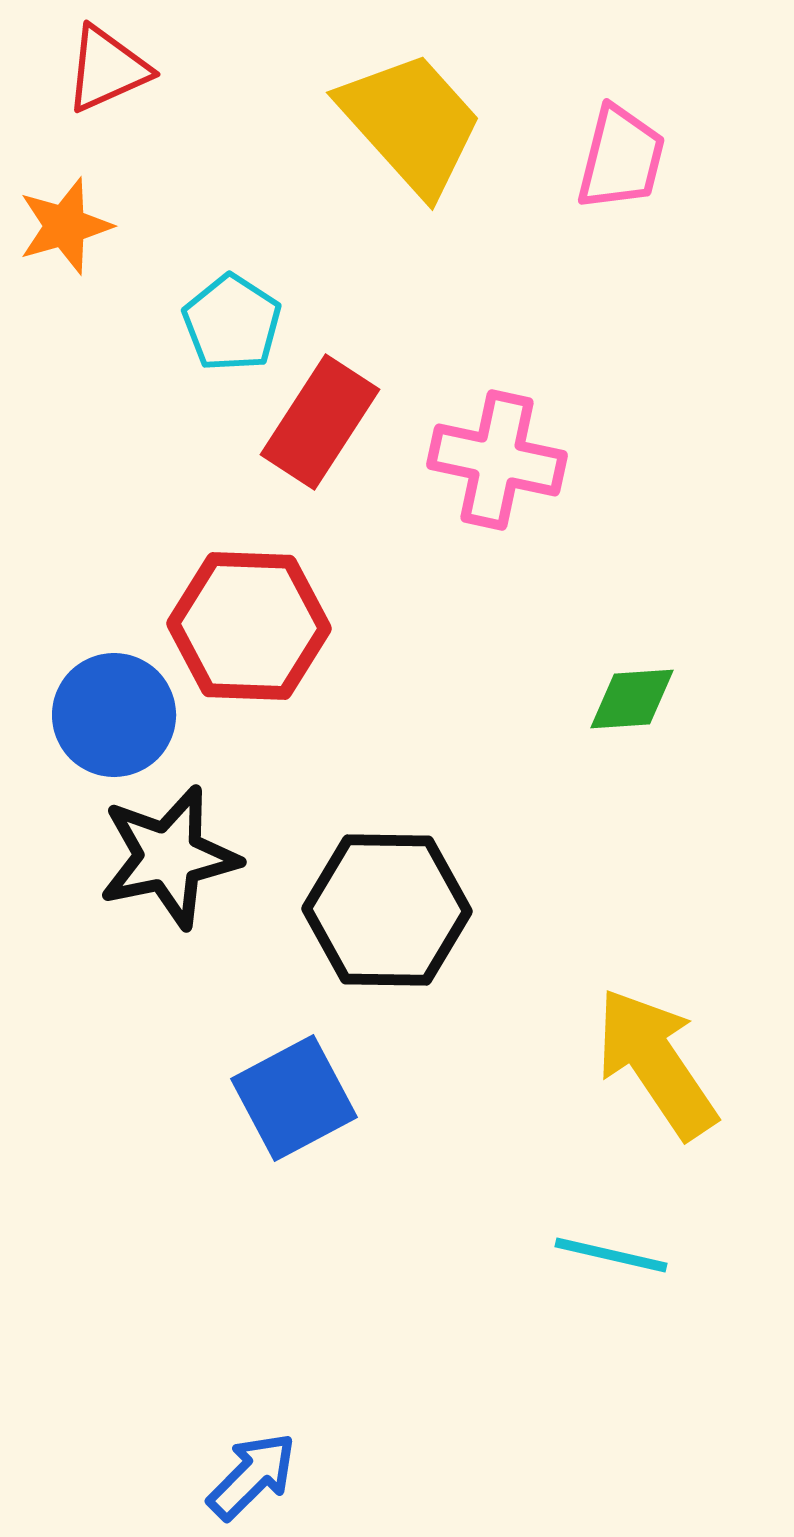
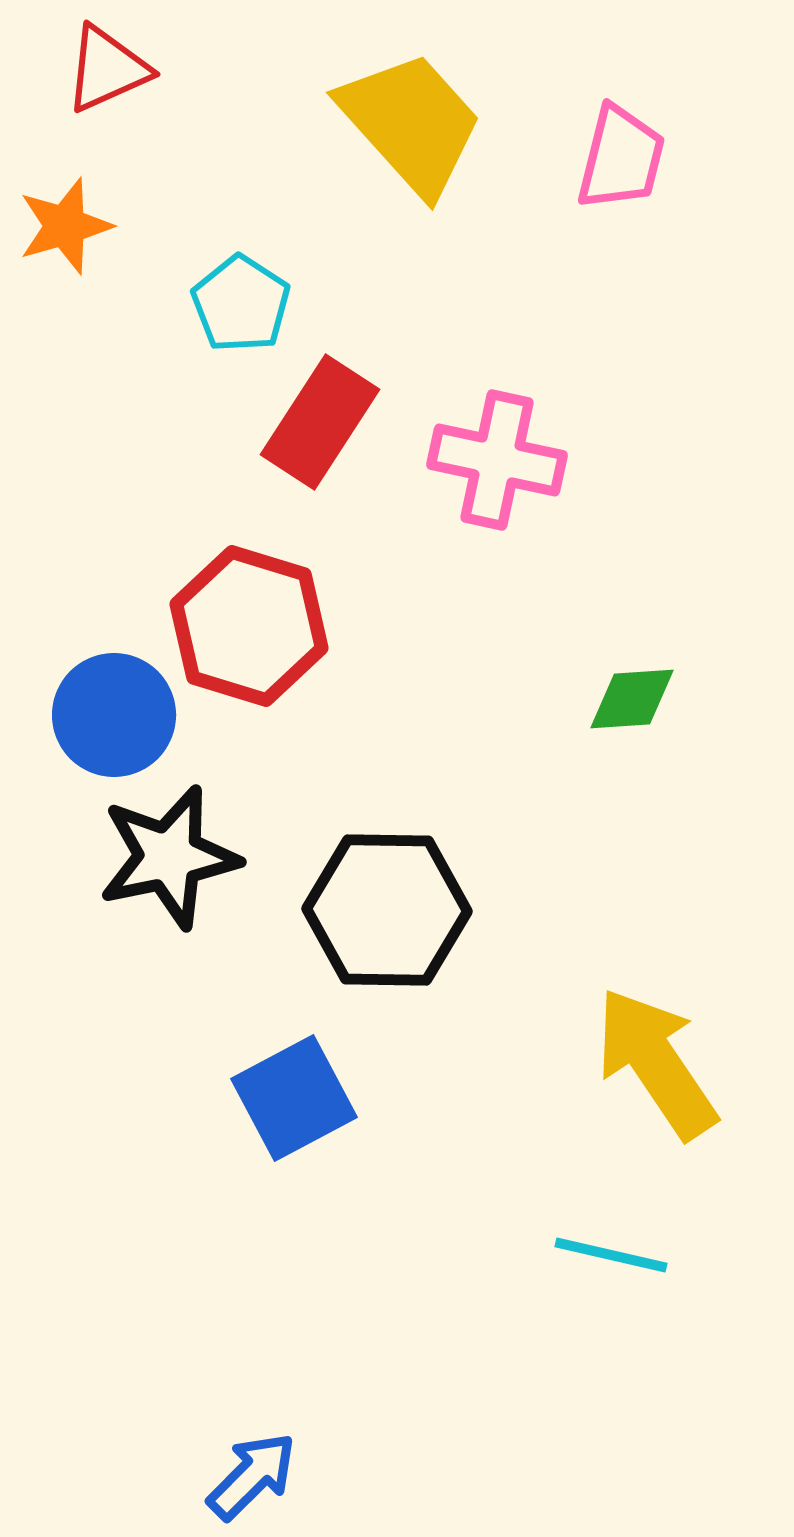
cyan pentagon: moved 9 px right, 19 px up
red hexagon: rotated 15 degrees clockwise
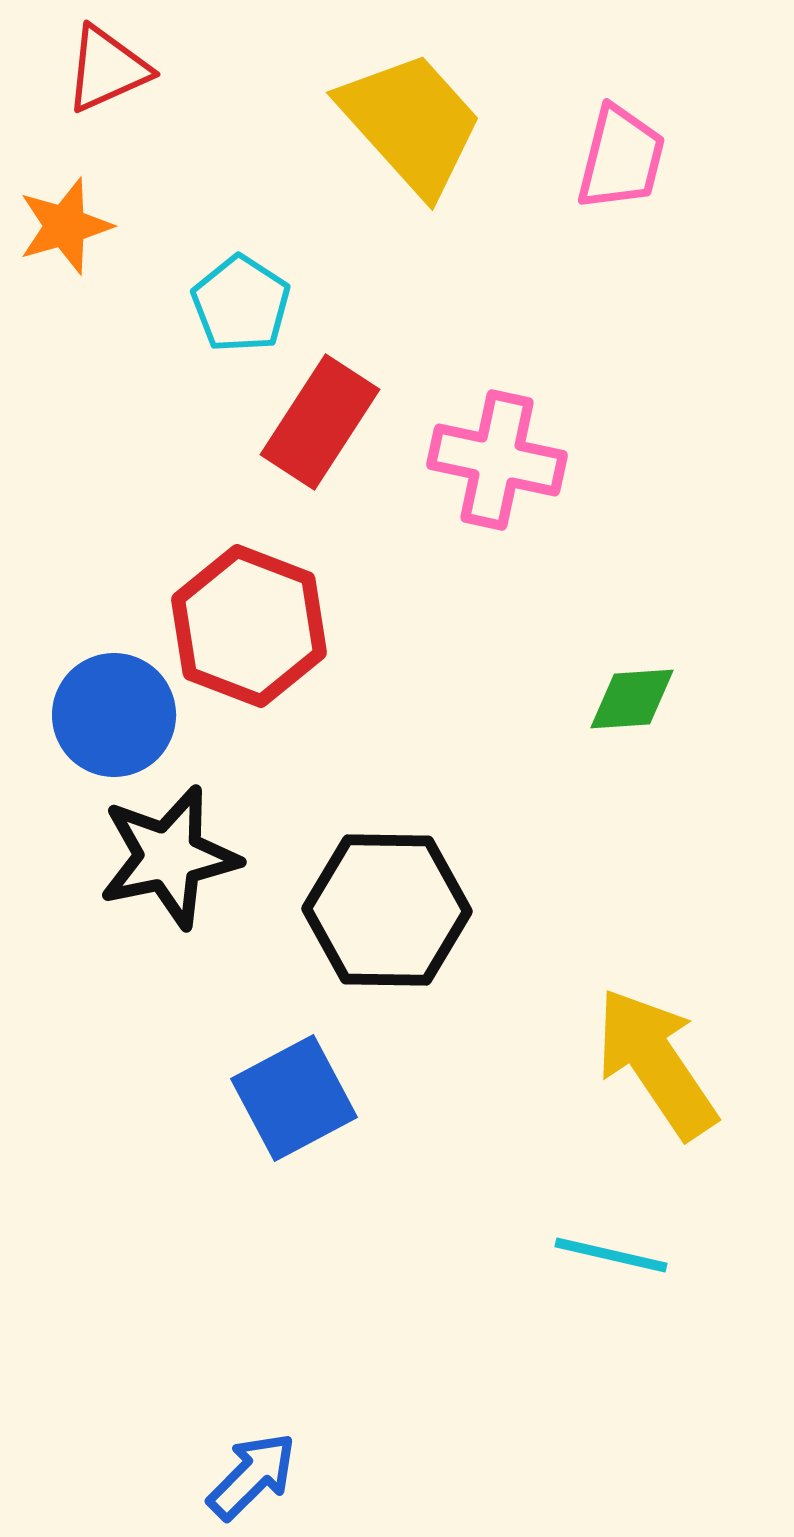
red hexagon: rotated 4 degrees clockwise
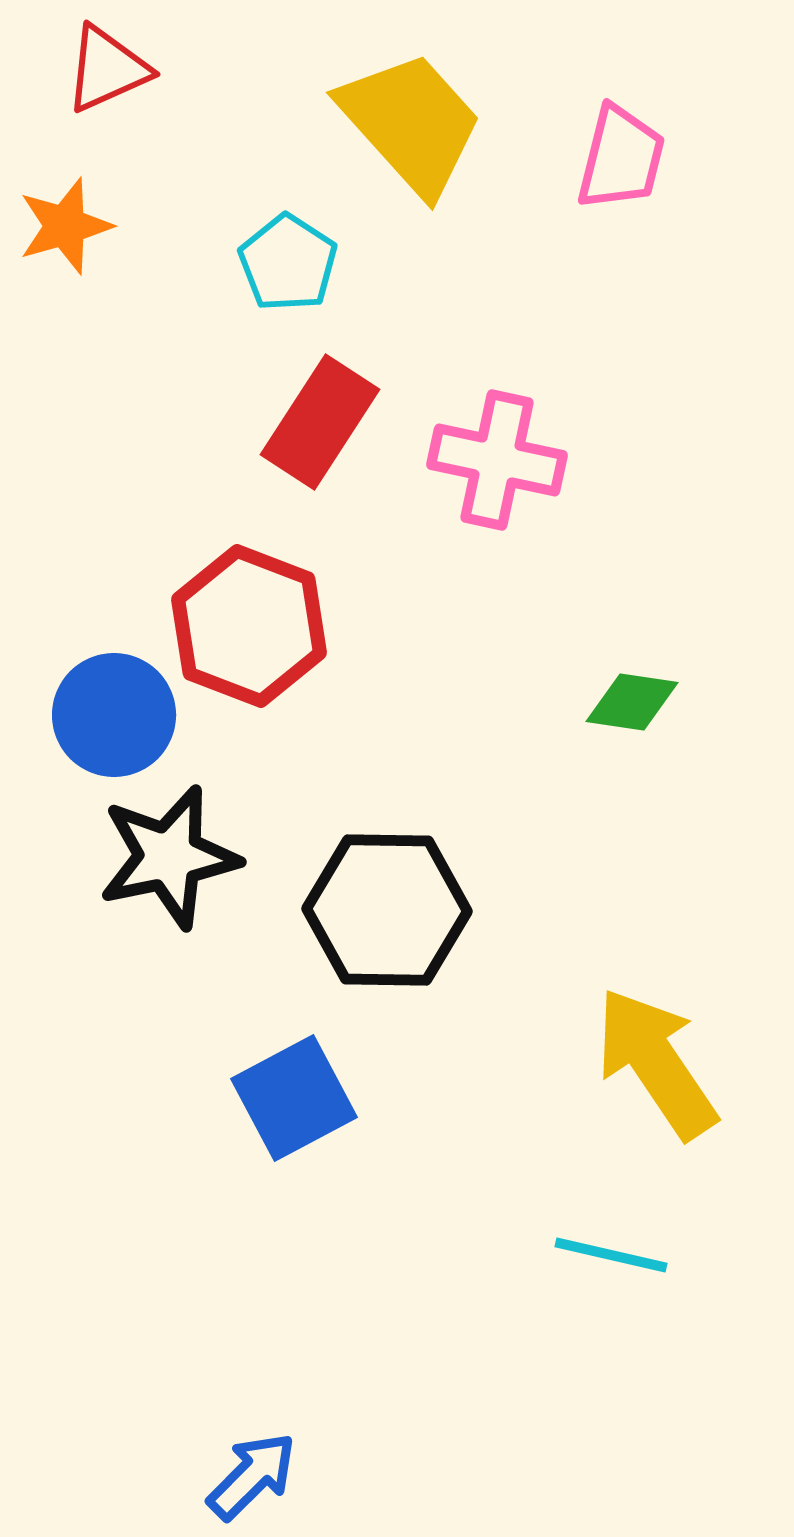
cyan pentagon: moved 47 px right, 41 px up
green diamond: moved 3 px down; rotated 12 degrees clockwise
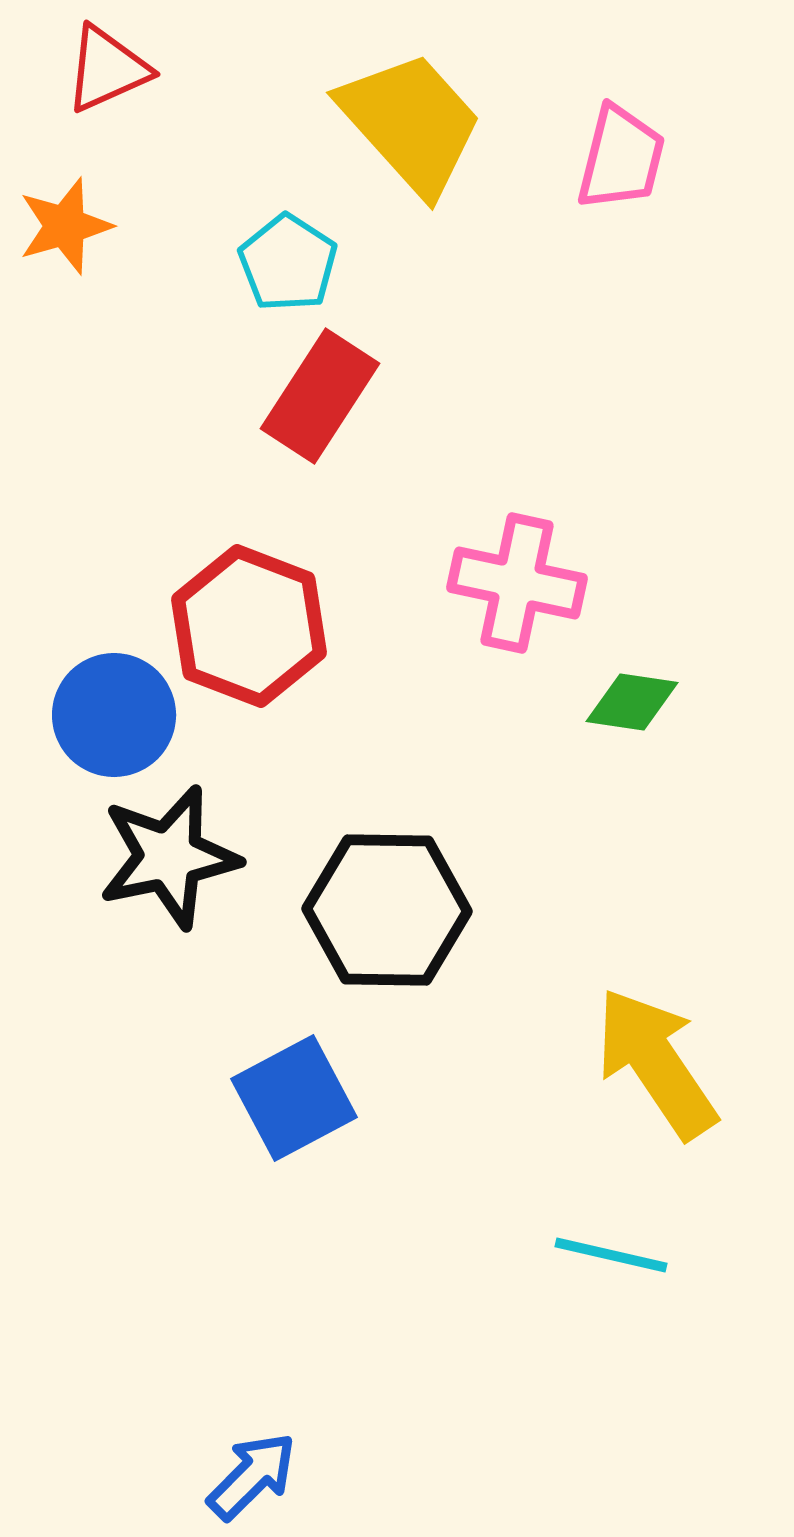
red rectangle: moved 26 px up
pink cross: moved 20 px right, 123 px down
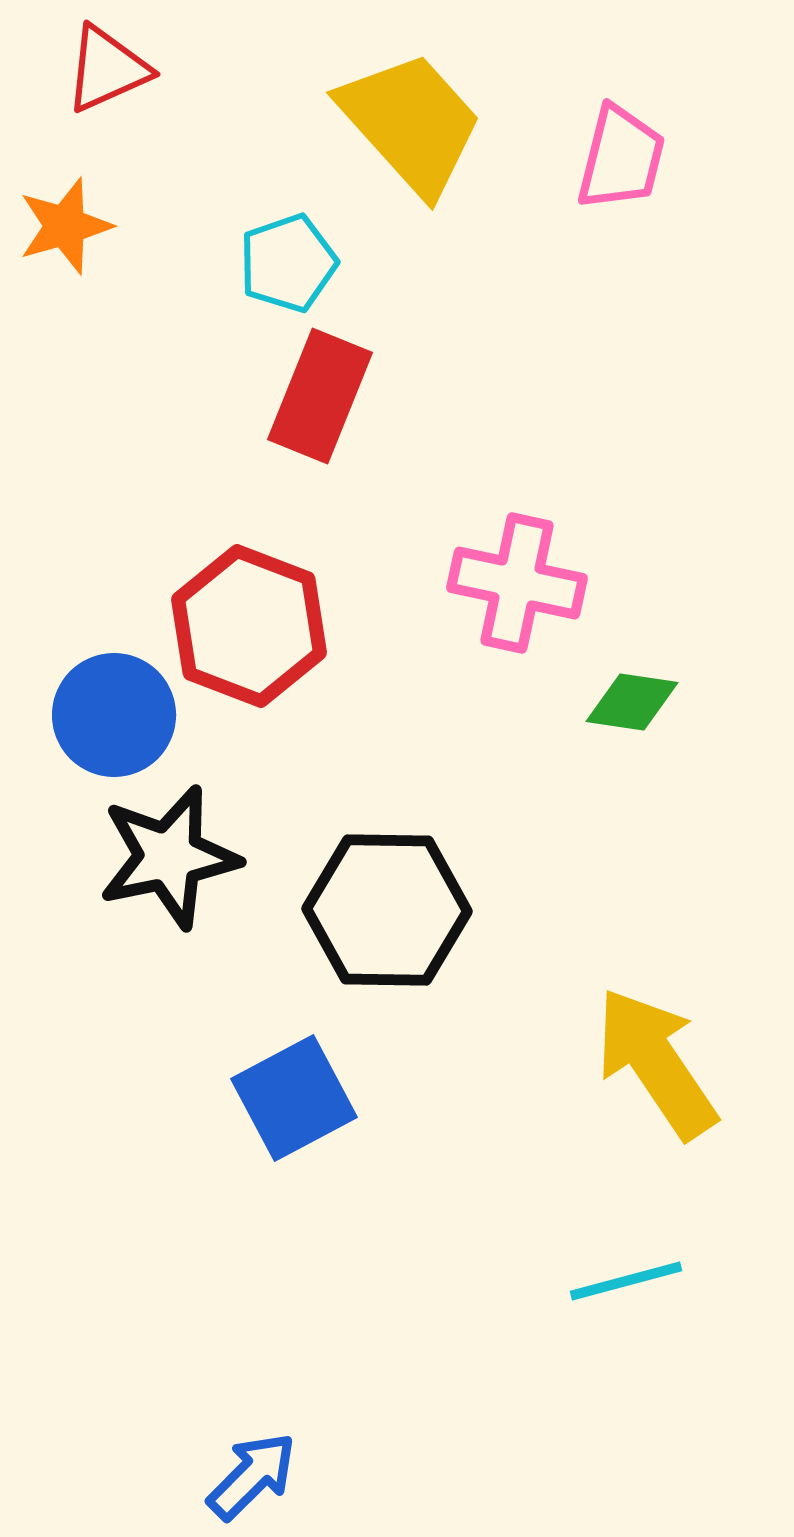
cyan pentagon: rotated 20 degrees clockwise
red rectangle: rotated 11 degrees counterclockwise
cyan line: moved 15 px right, 26 px down; rotated 28 degrees counterclockwise
